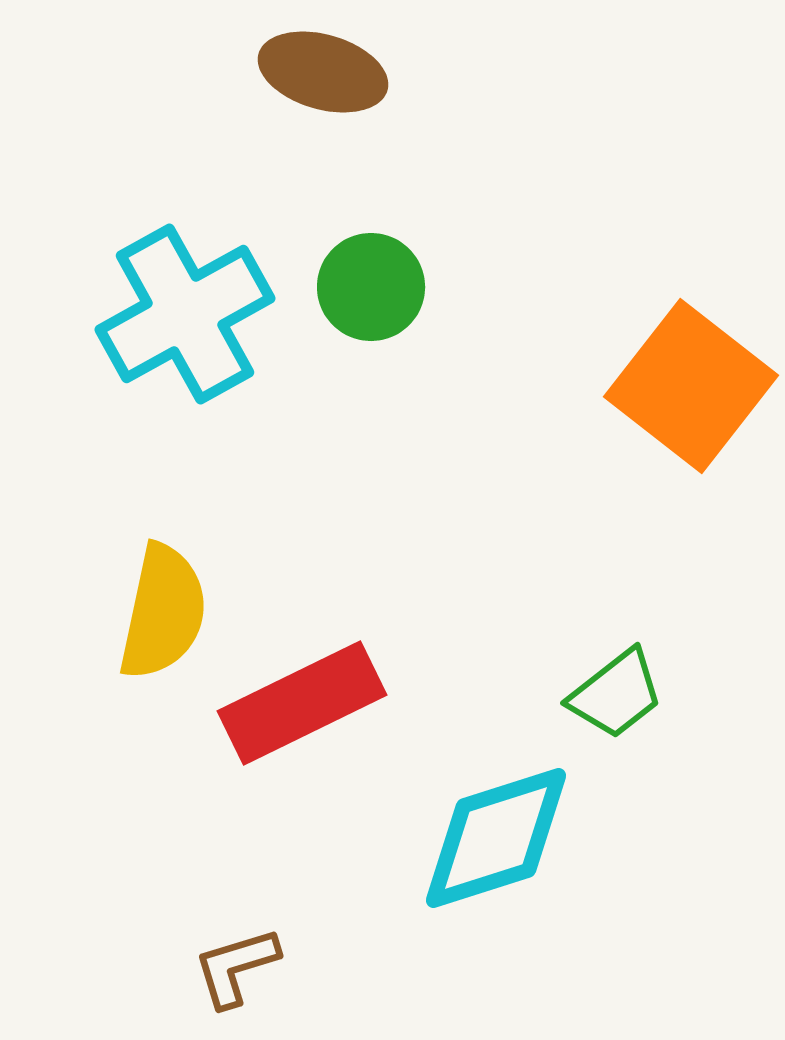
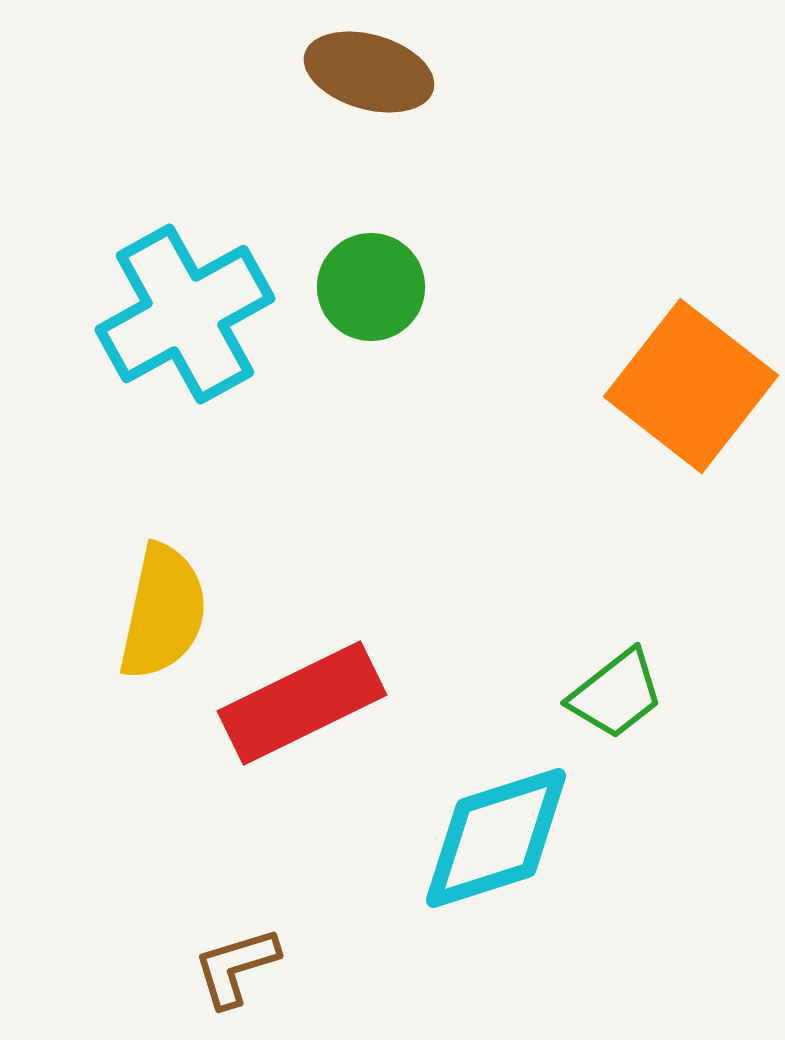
brown ellipse: moved 46 px right
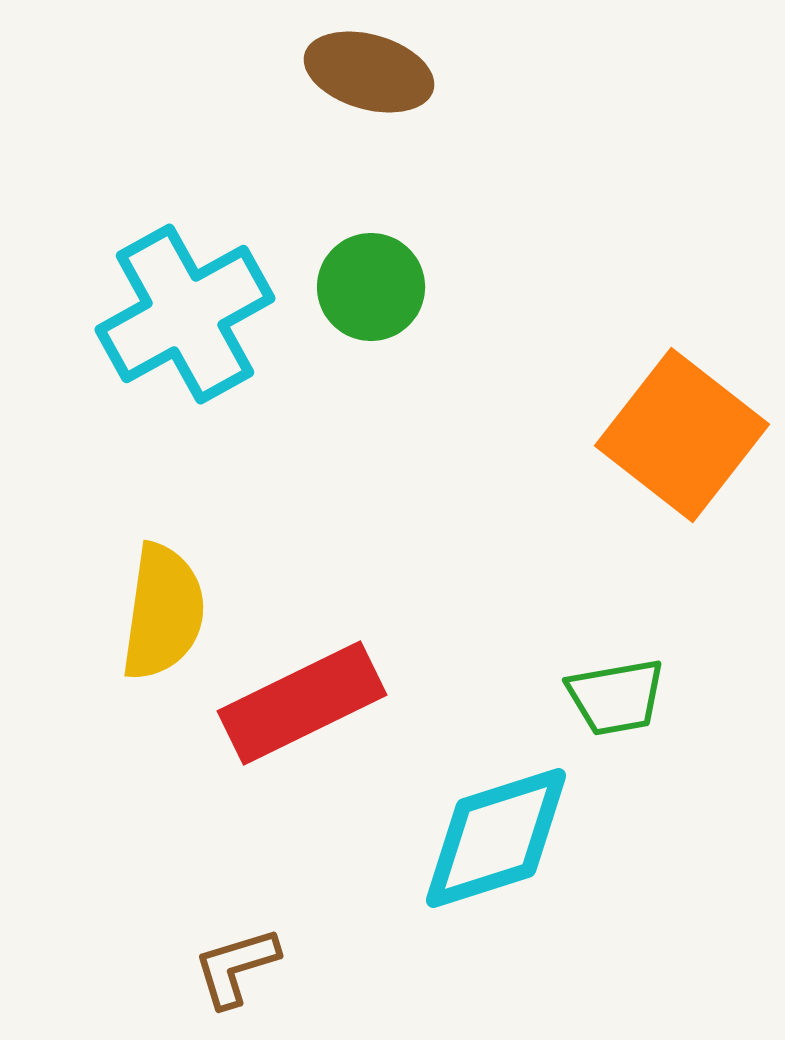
orange square: moved 9 px left, 49 px down
yellow semicircle: rotated 4 degrees counterclockwise
green trapezoid: moved 3 px down; rotated 28 degrees clockwise
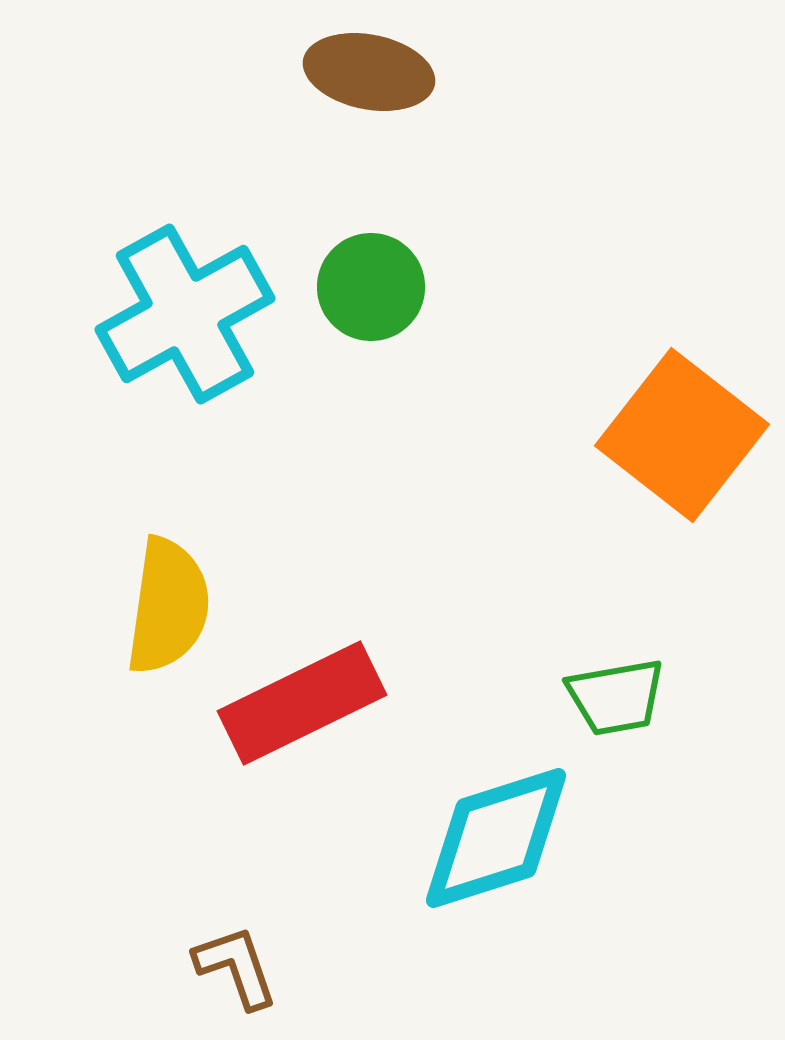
brown ellipse: rotated 5 degrees counterclockwise
yellow semicircle: moved 5 px right, 6 px up
brown L-shape: rotated 88 degrees clockwise
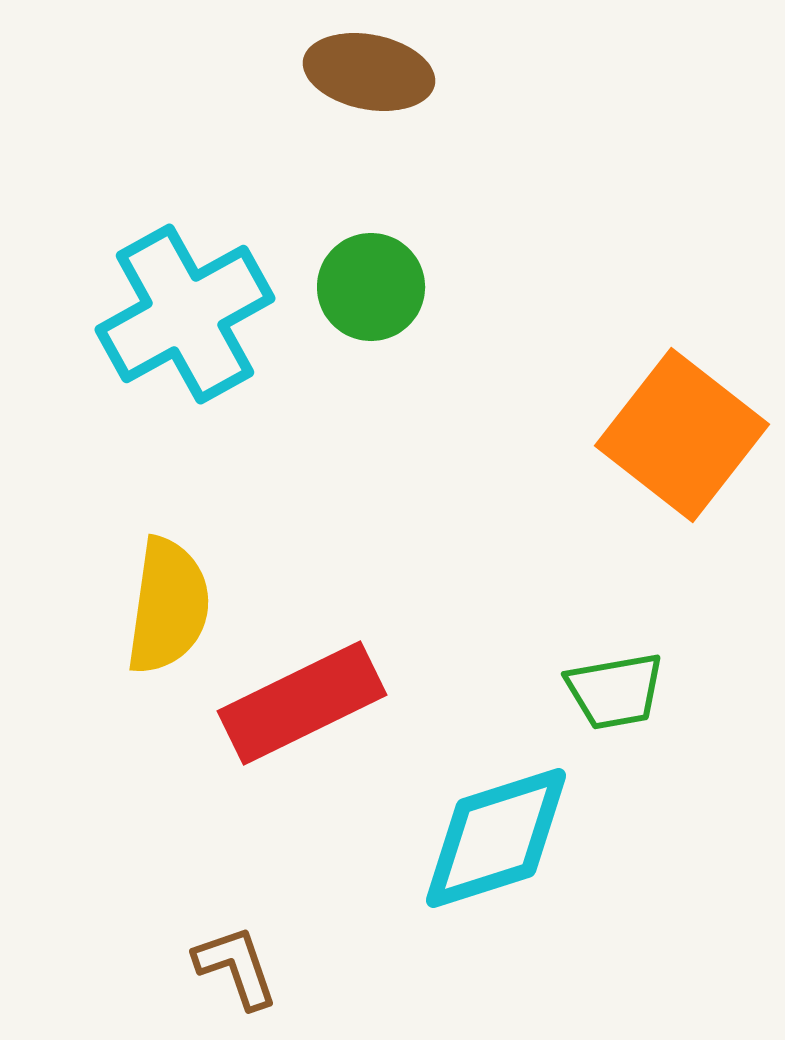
green trapezoid: moved 1 px left, 6 px up
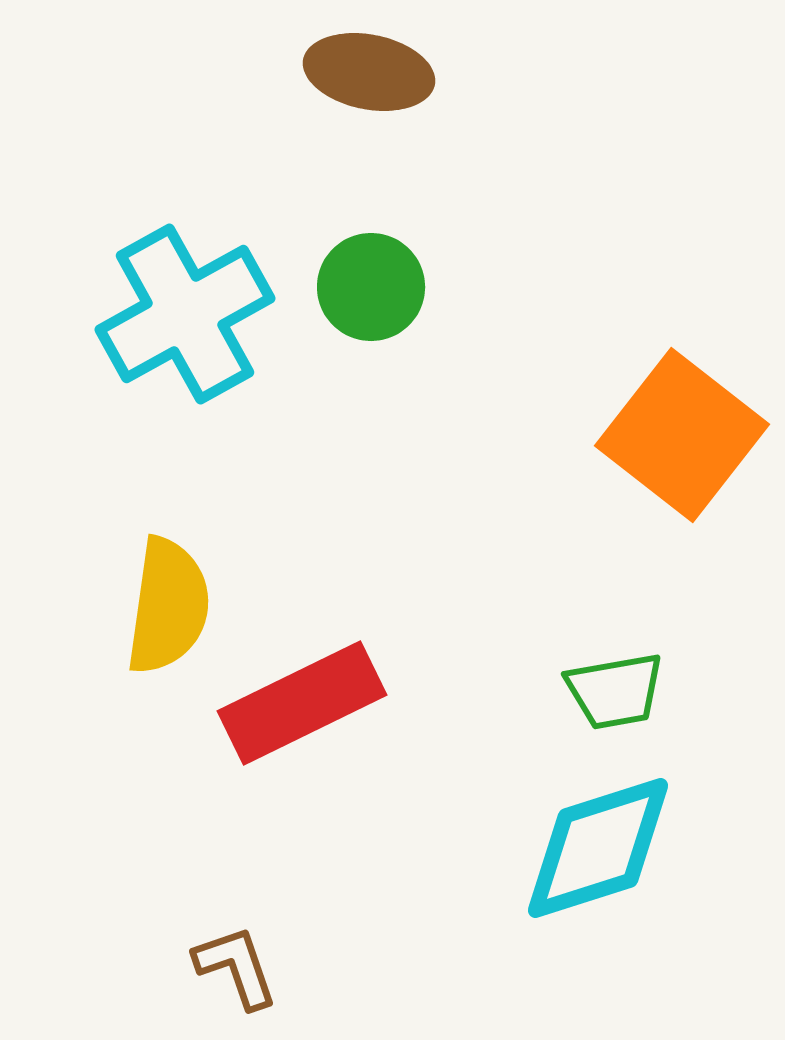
cyan diamond: moved 102 px right, 10 px down
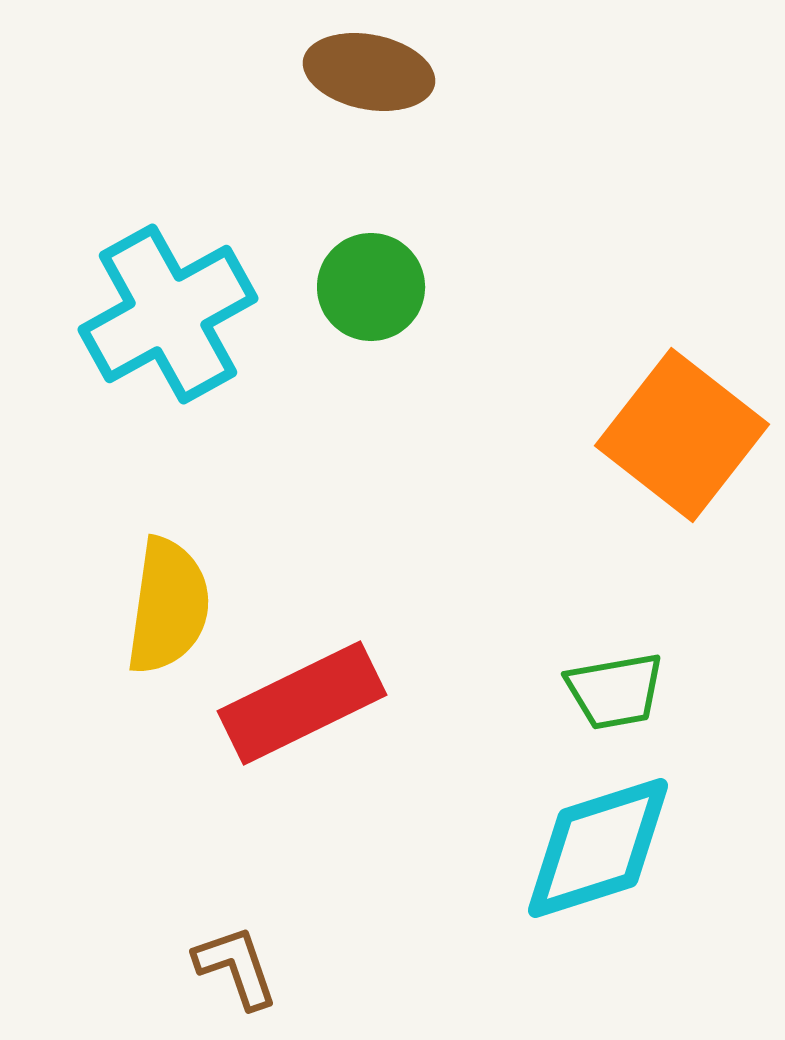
cyan cross: moved 17 px left
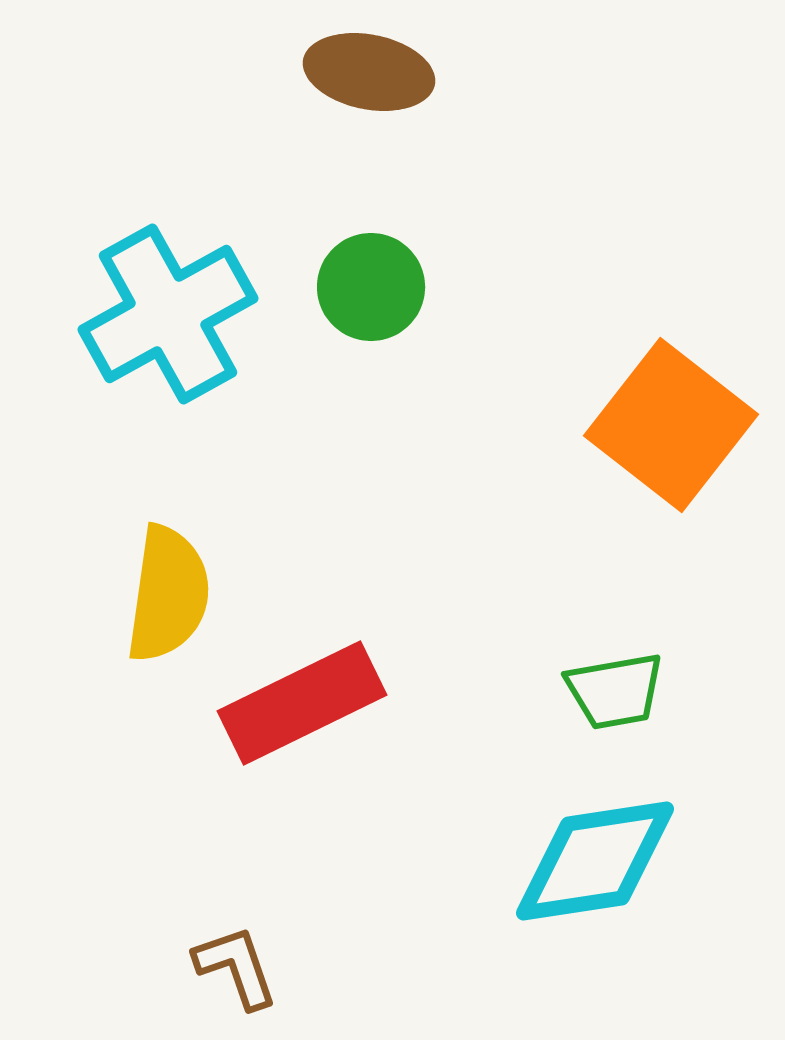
orange square: moved 11 px left, 10 px up
yellow semicircle: moved 12 px up
cyan diamond: moved 3 px left, 13 px down; rotated 9 degrees clockwise
